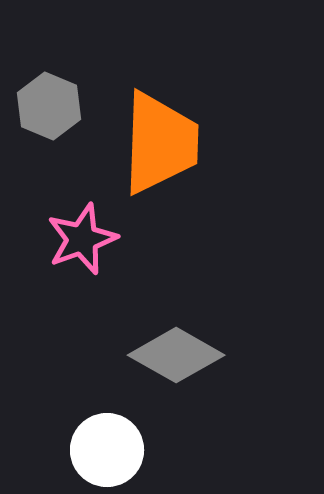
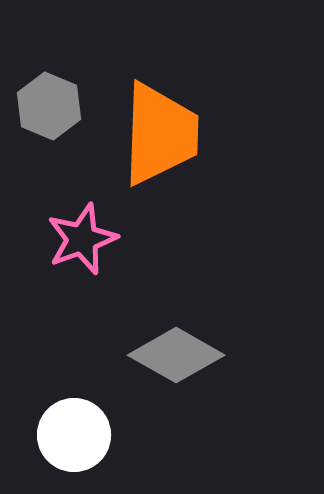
orange trapezoid: moved 9 px up
white circle: moved 33 px left, 15 px up
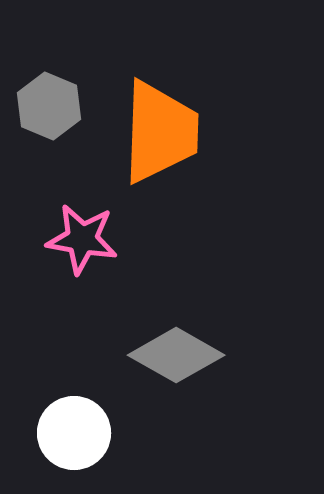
orange trapezoid: moved 2 px up
pink star: rotated 30 degrees clockwise
white circle: moved 2 px up
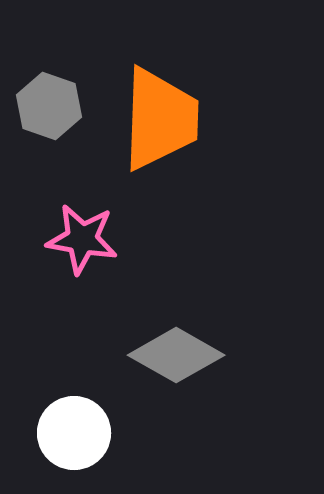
gray hexagon: rotated 4 degrees counterclockwise
orange trapezoid: moved 13 px up
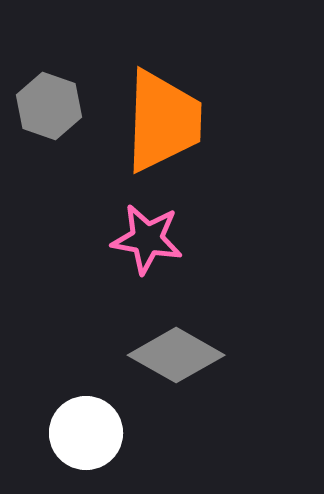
orange trapezoid: moved 3 px right, 2 px down
pink star: moved 65 px right
white circle: moved 12 px right
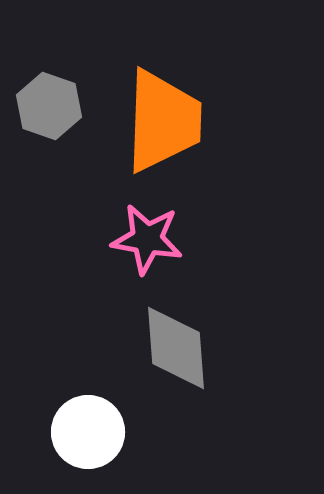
gray diamond: moved 7 px up; rotated 56 degrees clockwise
white circle: moved 2 px right, 1 px up
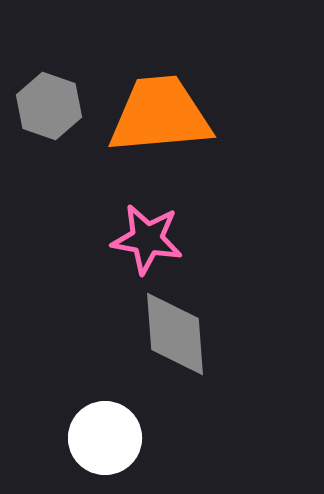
orange trapezoid: moved 3 px left, 6 px up; rotated 97 degrees counterclockwise
gray diamond: moved 1 px left, 14 px up
white circle: moved 17 px right, 6 px down
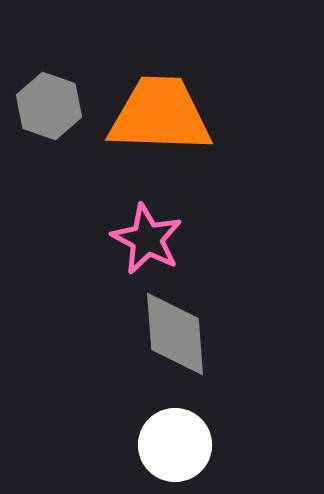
orange trapezoid: rotated 7 degrees clockwise
pink star: rotated 18 degrees clockwise
white circle: moved 70 px right, 7 px down
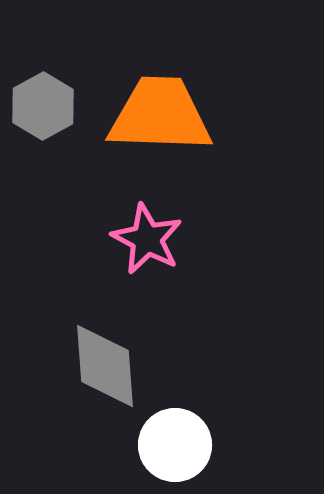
gray hexagon: moved 6 px left; rotated 12 degrees clockwise
gray diamond: moved 70 px left, 32 px down
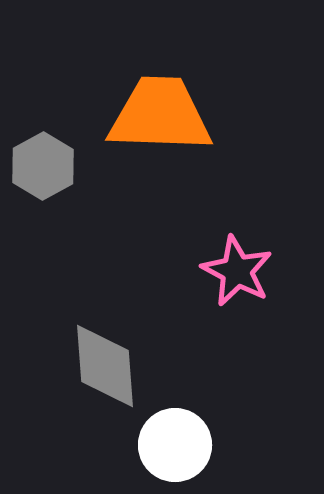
gray hexagon: moved 60 px down
pink star: moved 90 px right, 32 px down
